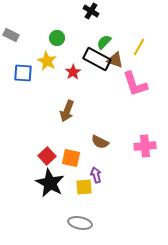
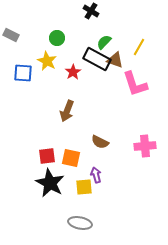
red square: rotated 36 degrees clockwise
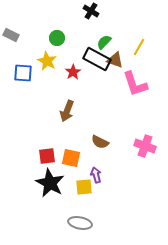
pink cross: rotated 25 degrees clockwise
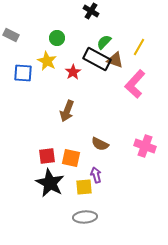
pink L-shape: rotated 60 degrees clockwise
brown semicircle: moved 2 px down
gray ellipse: moved 5 px right, 6 px up; rotated 15 degrees counterclockwise
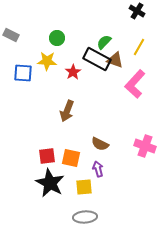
black cross: moved 46 px right
yellow star: rotated 24 degrees counterclockwise
purple arrow: moved 2 px right, 6 px up
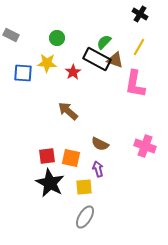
black cross: moved 3 px right, 3 px down
yellow star: moved 2 px down
pink L-shape: rotated 32 degrees counterclockwise
brown arrow: moved 1 px right; rotated 110 degrees clockwise
gray ellipse: rotated 55 degrees counterclockwise
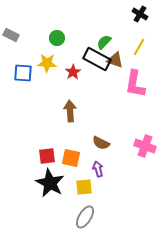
brown arrow: moved 2 px right; rotated 45 degrees clockwise
brown semicircle: moved 1 px right, 1 px up
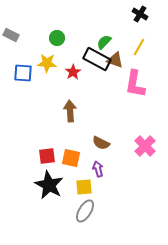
pink cross: rotated 25 degrees clockwise
black star: moved 1 px left, 2 px down
gray ellipse: moved 6 px up
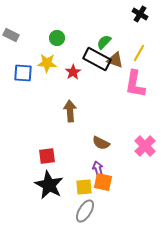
yellow line: moved 6 px down
orange square: moved 32 px right, 24 px down
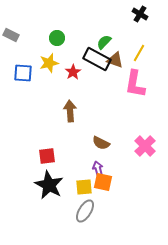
yellow star: moved 2 px right; rotated 18 degrees counterclockwise
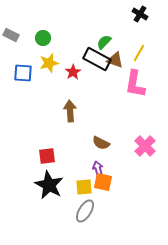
green circle: moved 14 px left
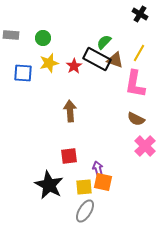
gray rectangle: rotated 21 degrees counterclockwise
red star: moved 1 px right, 6 px up
brown semicircle: moved 35 px right, 24 px up
red square: moved 22 px right
